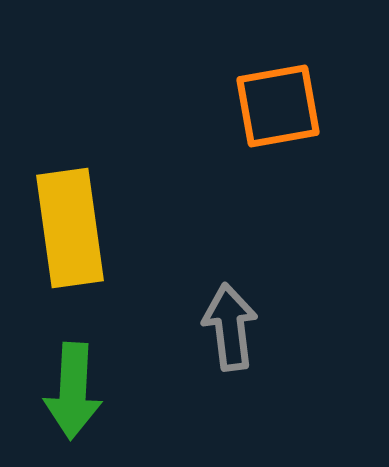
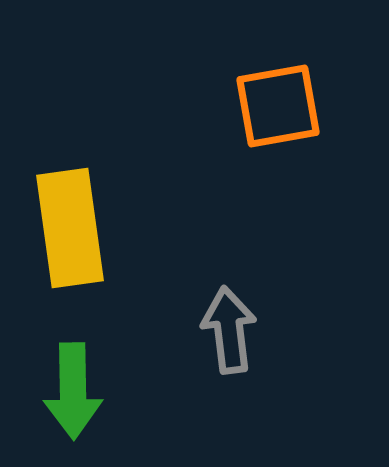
gray arrow: moved 1 px left, 3 px down
green arrow: rotated 4 degrees counterclockwise
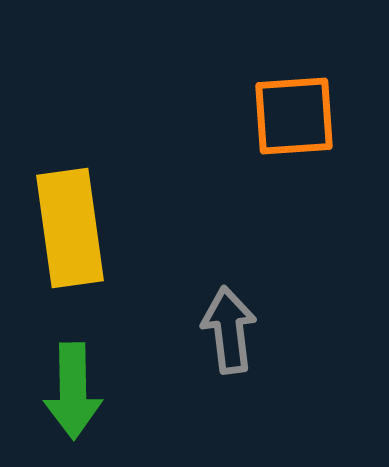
orange square: moved 16 px right, 10 px down; rotated 6 degrees clockwise
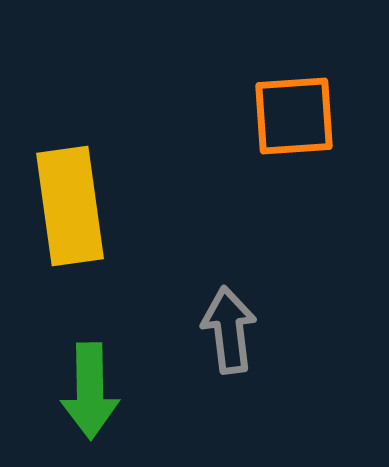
yellow rectangle: moved 22 px up
green arrow: moved 17 px right
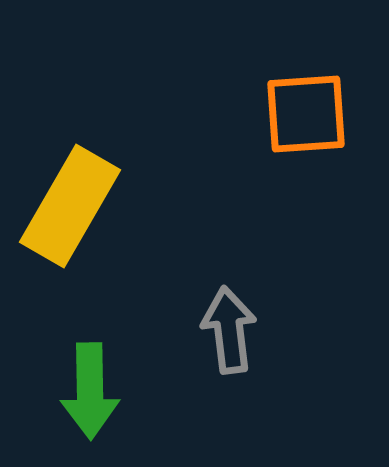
orange square: moved 12 px right, 2 px up
yellow rectangle: rotated 38 degrees clockwise
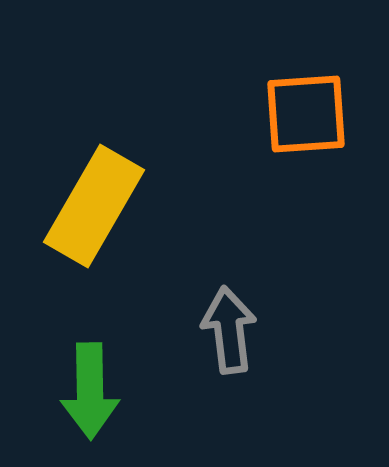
yellow rectangle: moved 24 px right
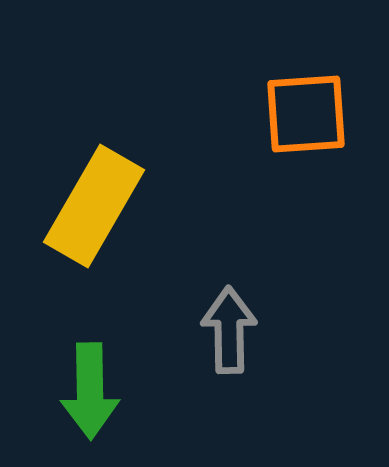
gray arrow: rotated 6 degrees clockwise
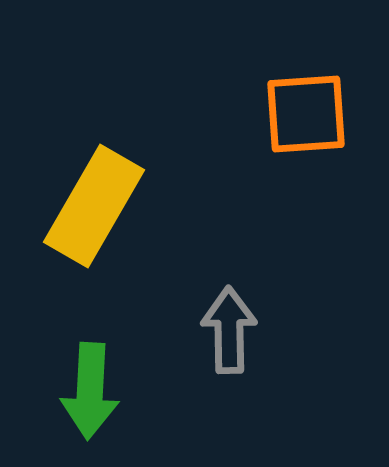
green arrow: rotated 4 degrees clockwise
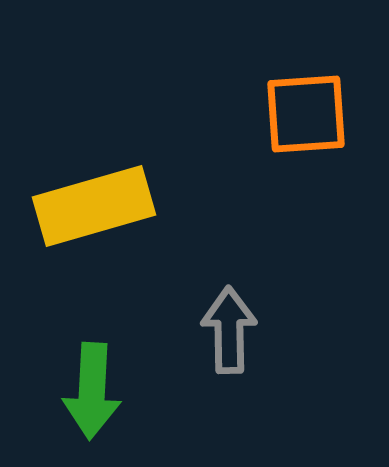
yellow rectangle: rotated 44 degrees clockwise
green arrow: moved 2 px right
